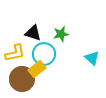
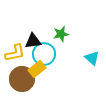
black triangle: moved 8 px down; rotated 24 degrees counterclockwise
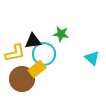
green star: rotated 21 degrees clockwise
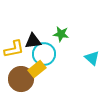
yellow L-shape: moved 1 px left, 4 px up
brown circle: moved 1 px left
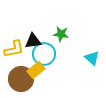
yellow rectangle: moved 1 px left, 1 px down
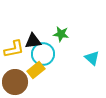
cyan circle: moved 1 px left
brown circle: moved 6 px left, 3 px down
